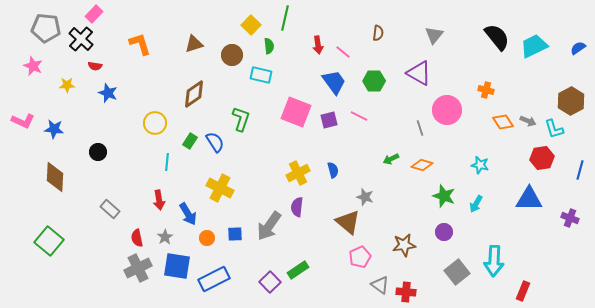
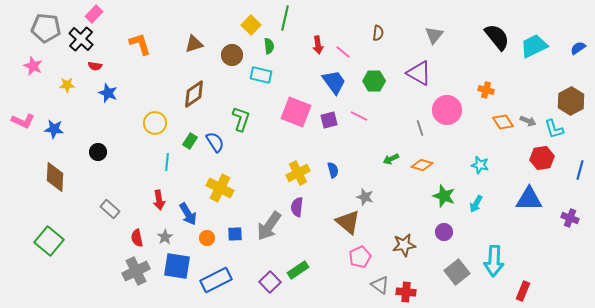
gray cross at (138, 268): moved 2 px left, 3 px down
blue rectangle at (214, 279): moved 2 px right, 1 px down
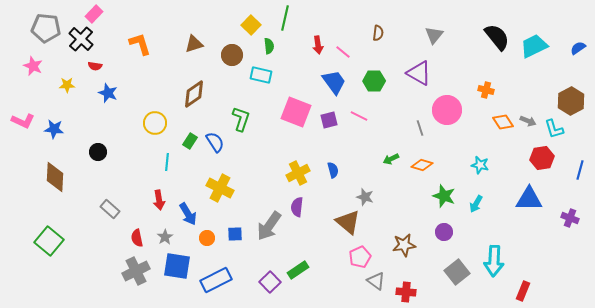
gray triangle at (380, 285): moved 4 px left, 4 px up
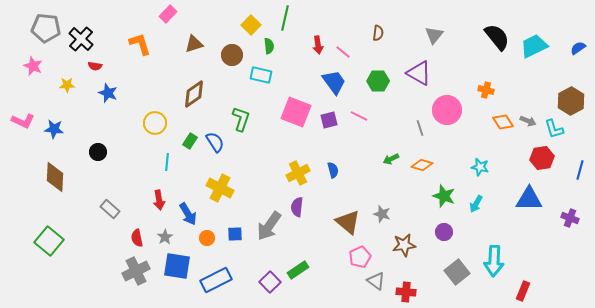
pink rectangle at (94, 14): moved 74 px right
green hexagon at (374, 81): moved 4 px right
cyan star at (480, 165): moved 2 px down
gray star at (365, 197): moved 17 px right, 17 px down
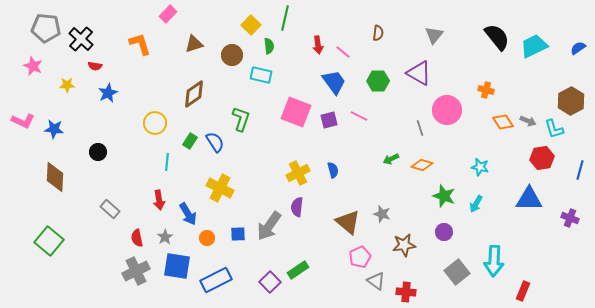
blue star at (108, 93): rotated 24 degrees clockwise
blue square at (235, 234): moved 3 px right
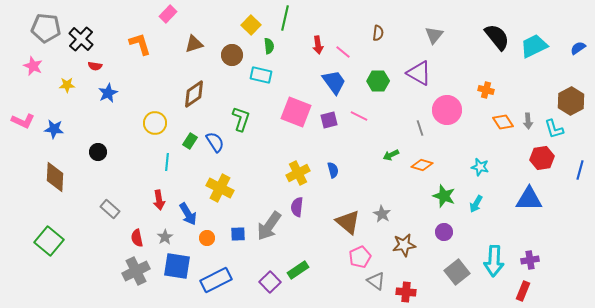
gray arrow at (528, 121): rotated 63 degrees clockwise
green arrow at (391, 159): moved 4 px up
gray star at (382, 214): rotated 12 degrees clockwise
purple cross at (570, 218): moved 40 px left, 42 px down; rotated 30 degrees counterclockwise
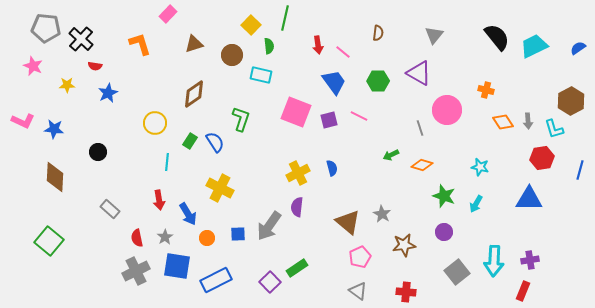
blue semicircle at (333, 170): moved 1 px left, 2 px up
green rectangle at (298, 270): moved 1 px left, 2 px up
gray triangle at (376, 281): moved 18 px left, 10 px down
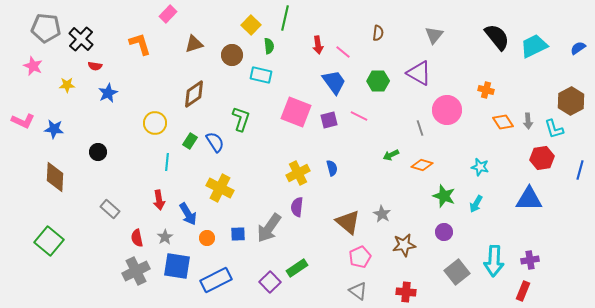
gray arrow at (269, 226): moved 2 px down
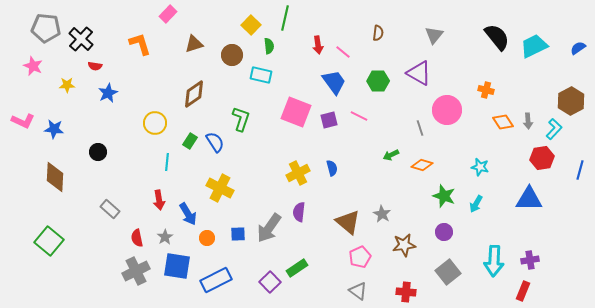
cyan L-shape at (554, 129): rotated 120 degrees counterclockwise
purple semicircle at (297, 207): moved 2 px right, 5 px down
gray square at (457, 272): moved 9 px left
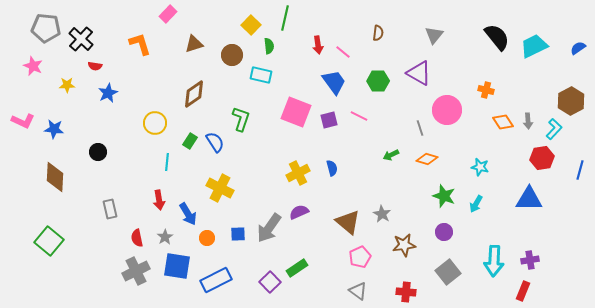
orange diamond at (422, 165): moved 5 px right, 6 px up
gray rectangle at (110, 209): rotated 36 degrees clockwise
purple semicircle at (299, 212): rotated 60 degrees clockwise
